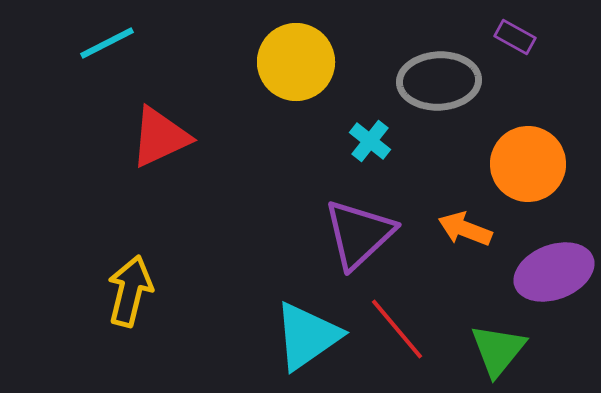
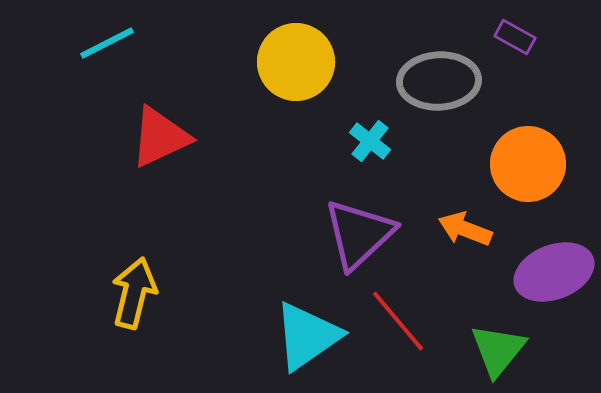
yellow arrow: moved 4 px right, 2 px down
red line: moved 1 px right, 8 px up
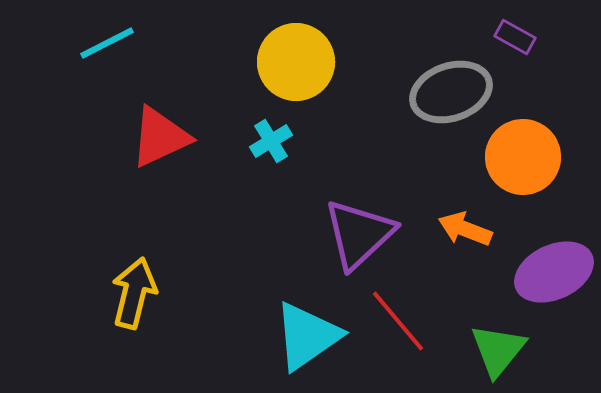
gray ellipse: moved 12 px right, 11 px down; rotated 16 degrees counterclockwise
cyan cross: moved 99 px left; rotated 21 degrees clockwise
orange circle: moved 5 px left, 7 px up
purple ellipse: rotated 4 degrees counterclockwise
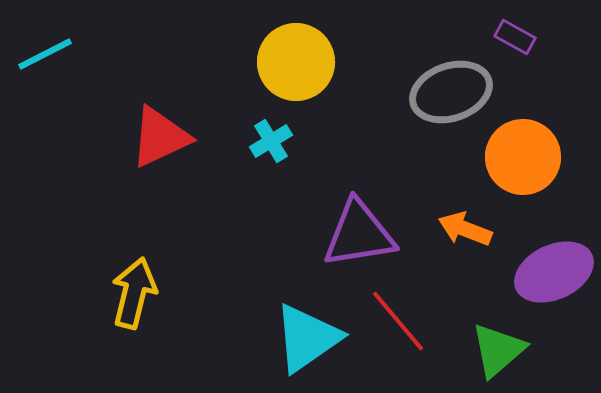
cyan line: moved 62 px left, 11 px down
purple triangle: rotated 34 degrees clockwise
cyan triangle: moved 2 px down
green triangle: rotated 10 degrees clockwise
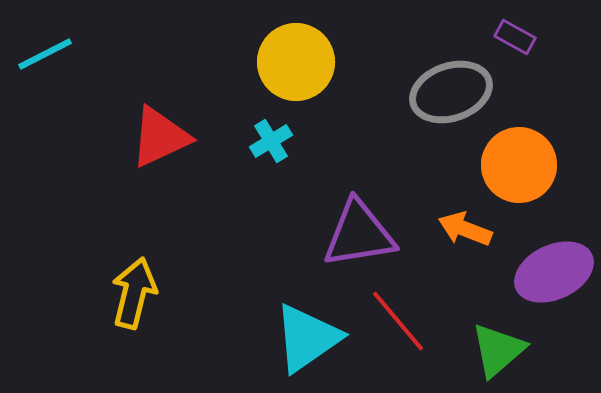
orange circle: moved 4 px left, 8 px down
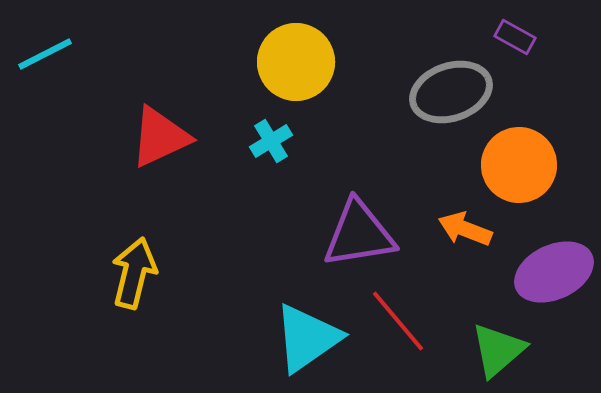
yellow arrow: moved 20 px up
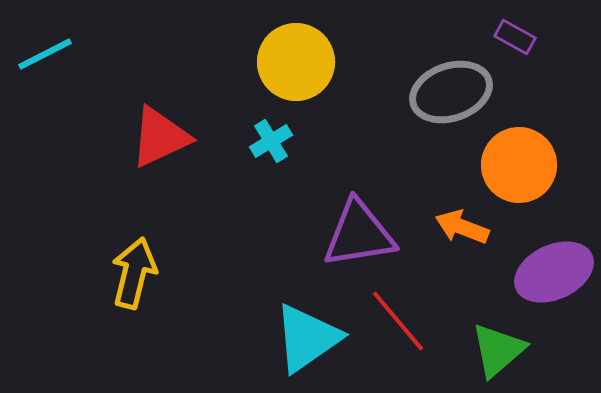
orange arrow: moved 3 px left, 2 px up
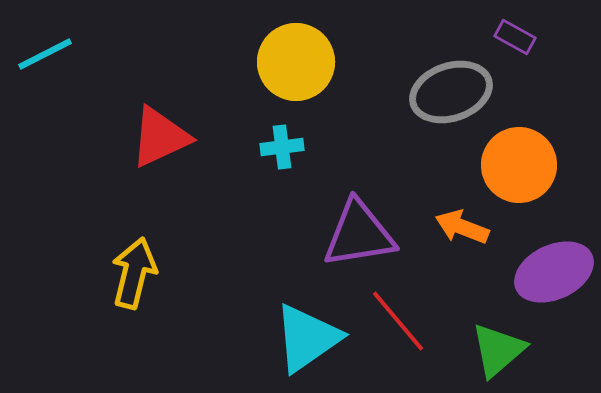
cyan cross: moved 11 px right, 6 px down; rotated 24 degrees clockwise
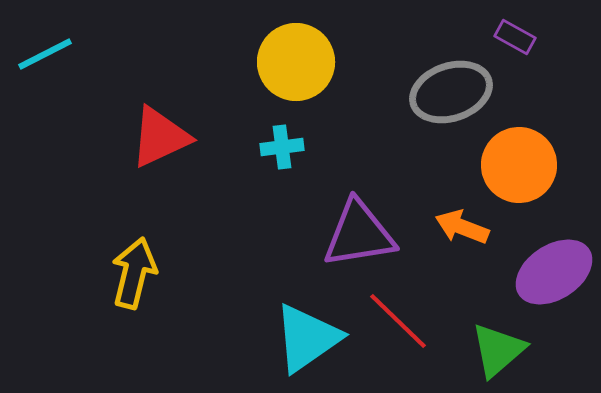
purple ellipse: rotated 8 degrees counterclockwise
red line: rotated 6 degrees counterclockwise
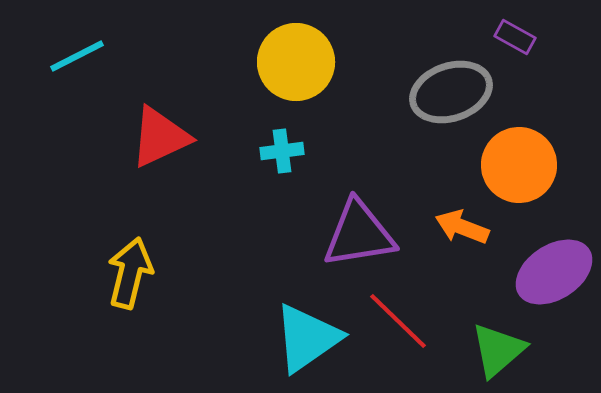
cyan line: moved 32 px right, 2 px down
cyan cross: moved 4 px down
yellow arrow: moved 4 px left
